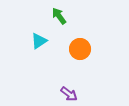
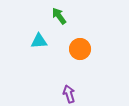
cyan triangle: rotated 30 degrees clockwise
purple arrow: rotated 144 degrees counterclockwise
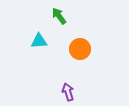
purple arrow: moved 1 px left, 2 px up
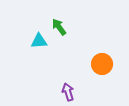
green arrow: moved 11 px down
orange circle: moved 22 px right, 15 px down
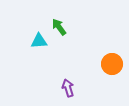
orange circle: moved 10 px right
purple arrow: moved 4 px up
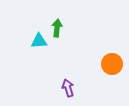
green arrow: moved 2 px left, 1 px down; rotated 42 degrees clockwise
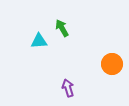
green arrow: moved 5 px right; rotated 36 degrees counterclockwise
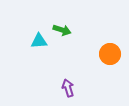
green arrow: moved 2 px down; rotated 138 degrees clockwise
orange circle: moved 2 px left, 10 px up
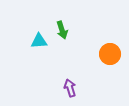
green arrow: rotated 54 degrees clockwise
purple arrow: moved 2 px right
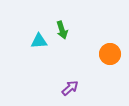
purple arrow: rotated 66 degrees clockwise
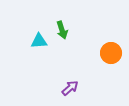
orange circle: moved 1 px right, 1 px up
